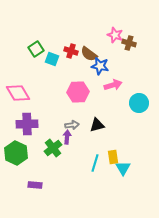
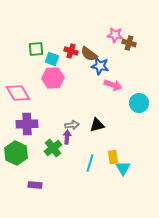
pink star: rotated 14 degrees counterclockwise
green square: rotated 28 degrees clockwise
pink arrow: rotated 36 degrees clockwise
pink hexagon: moved 25 px left, 14 px up
cyan line: moved 5 px left
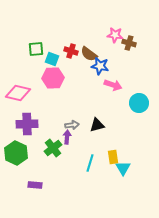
pink diamond: rotated 45 degrees counterclockwise
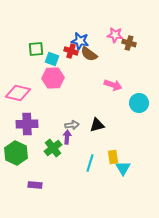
blue star: moved 20 px left, 25 px up
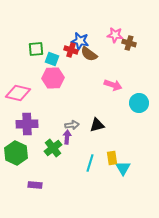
red cross: moved 1 px up
yellow rectangle: moved 1 px left, 1 px down
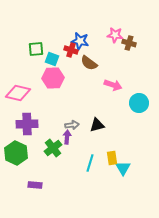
brown semicircle: moved 9 px down
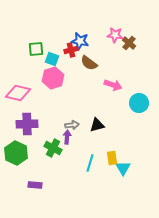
brown cross: rotated 24 degrees clockwise
red cross: rotated 32 degrees counterclockwise
pink hexagon: rotated 15 degrees counterclockwise
green cross: rotated 24 degrees counterclockwise
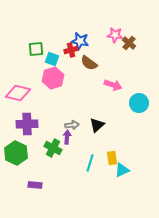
black triangle: rotated 28 degrees counterclockwise
cyan triangle: moved 1 px left, 2 px down; rotated 35 degrees clockwise
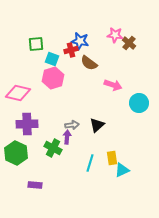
green square: moved 5 px up
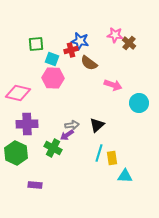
pink hexagon: rotated 20 degrees clockwise
purple arrow: moved 2 px up; rotated 128 degrees counterclockwise
cyan line: moved 9 px right, 10 px up
cyan triangle: moved 3 px right, 6 px down; rotated 28 degrees clockwise
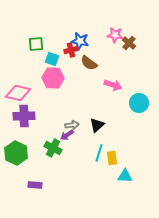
purple cross: moved 3 px left, 8 px up
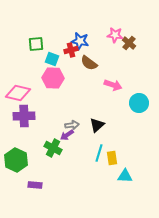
green hexagon: moved 7 px down
